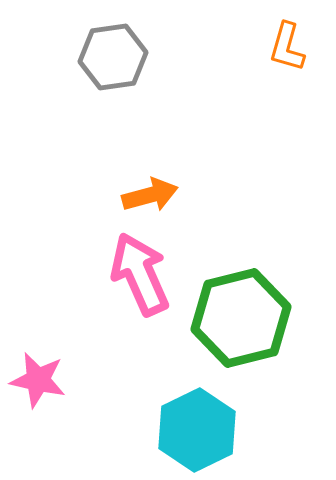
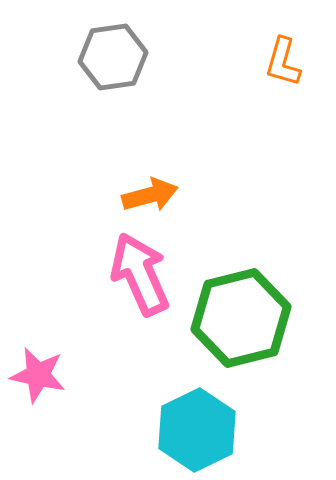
orange L-shape: moved 4 px left, 15 px down
pink star: moved 5 px up
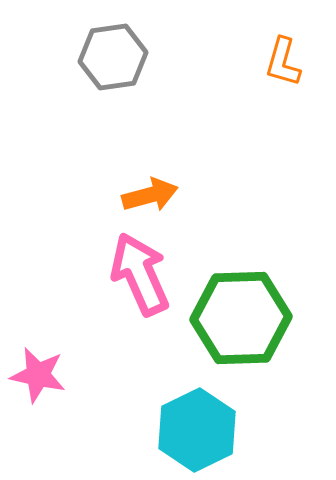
green hexagon: rotated 12 degrees clockwise
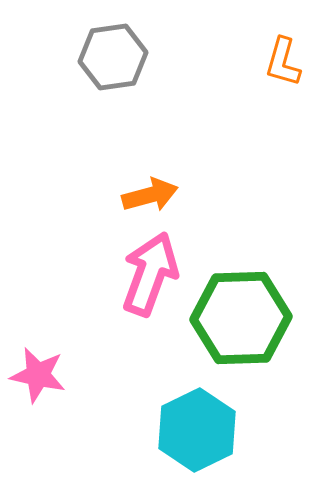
pink arrow: moved 10 px right; rotated 44 degrees clockwise
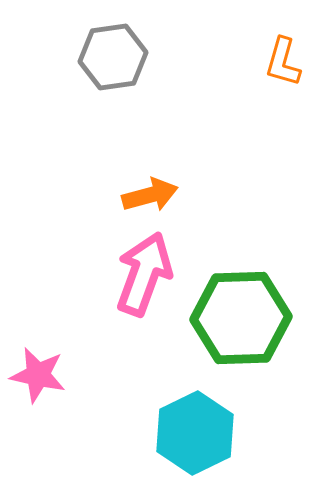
pink arrow: moved 6 px left
cyan hexagon: moved 2 px left, 3 px down
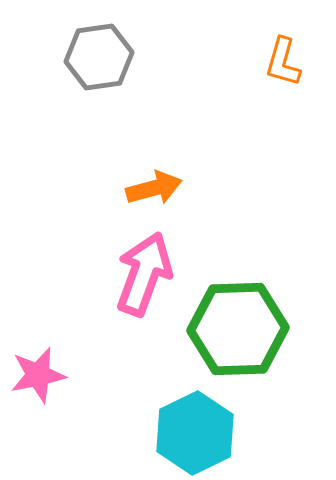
gray hexagon: moved 14 px left
orange arrow: moved 4 px right, 7 px up
green hexagon: moved 3 px left, 11 px down
pink star: rotated 24 degrees counterclockwise
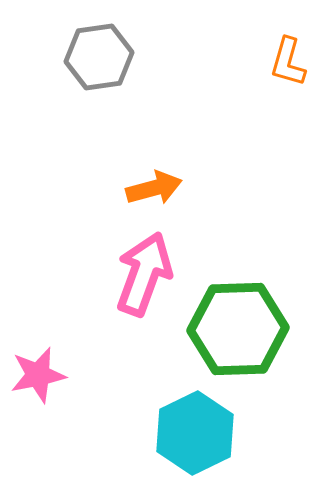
orange L-shape: moved 5 px right
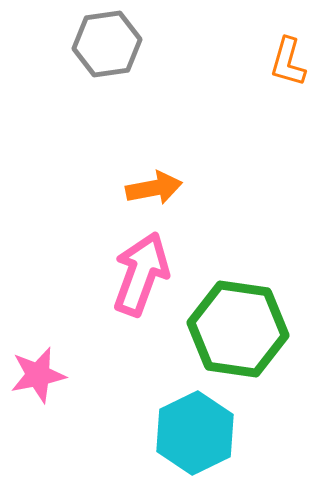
gray hexagon: moved 8 px right, 13 px up
orange arrow: rotated 4 degrees clockwise
pink arrow: moved 3 px left
green hexagon: rotated 10 degrees clockwise
